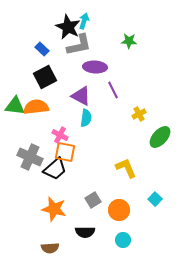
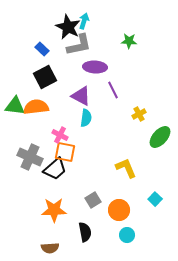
orange star: moved 1 px down; rotated 15 degrees counterclockwise
black semicircle: rotated 102 degrees counterclockwise
cyan circle: moved 4 px right, 5 px up
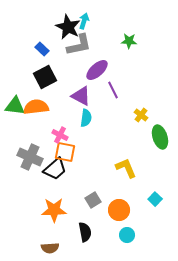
purple ellipse: moved 2 px right, 3 px down; rotated 45 degrees counterclockwise
yellow cross: moved 2 px right, 1 px down; rotated 24 degrees counterclockwise
green ellipse: rotated 60 degrees counterclockwise
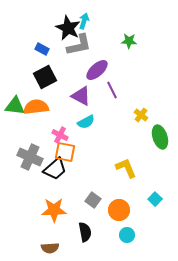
black star: moved 1 px down
blue rectangle: rotated 16 degrees counterclockwise
purple line: moved 1 px left
cyan semicircle: moved 4 px down; rotated 54 degrees clockwise
gray square: rotated 21 degrees counterclockwise
